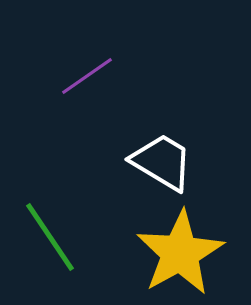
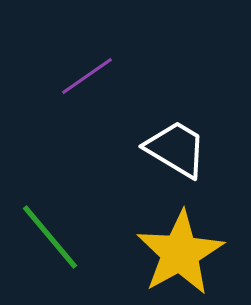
white trapezoid: moved 14 px right, 13 px up
green line: rotated 6 degrees counterclockwise
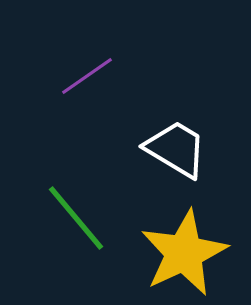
green line: moved 26 px right, 19 px up
yellow star: moved 4 px right; rotated 4 degrees clockwise
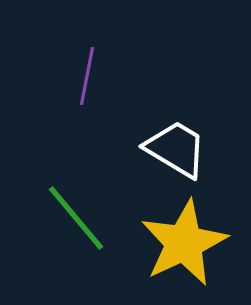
purple line: rotated 44 degrees counterclockwise
yellow star: moved 10 px up
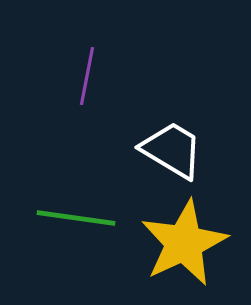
white trapezoid: moved 4 px left, 1 px down
green line: rotated 42 degrees counterclockwise
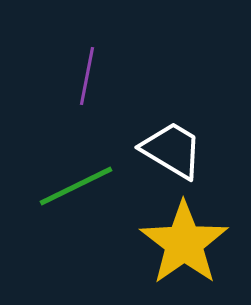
green line: moved 32 px up; rotated 34 degrees counterclockwise
yellow star: rotated 10 degrees counterclockwise
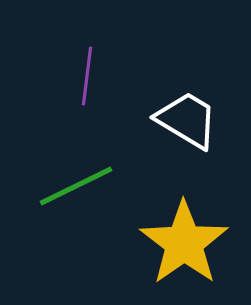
purple line: rotated 4 degrees counterclockwise
white trapezoid: moved 15 px right, 30 px up
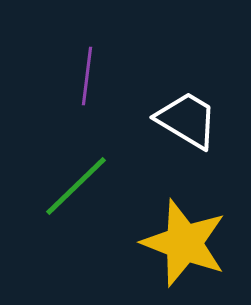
green line: rotated 18 degrees counterclockwise
yellow star: rotated 16 degrees counterclockwise
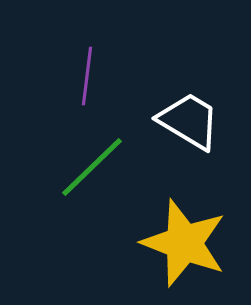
white trapezoid: moved 2 px right, 1 px down
green line: moved 16 px right, 19 px up
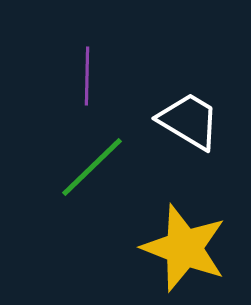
purple line: rotated 6 degrees counterclockwise
yellow star: moved 5 px down
